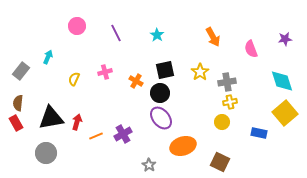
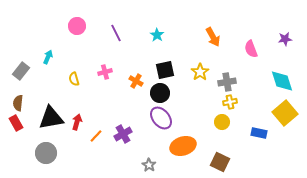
yellow semicircle: rotated 40 degrees counterclockwise
orange line: rotated 24 degrees counterclockwise
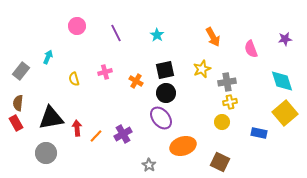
yellow star: moved 2 px right, 3 px up; rotated 12 degrees clockwise
black circle: moved 6 px right
red arrow: moved 6 px down; rotated 21 degrees counterclockwise
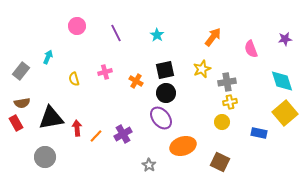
orange arrow: rotated 114 degrees counterclockwise
brown semicircle: moved 4 px right; rotated 105 degrees counterclockwise
gray circle: moved 1 px left, 4 px down
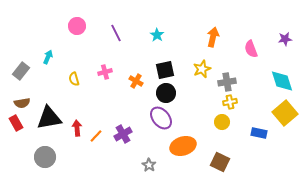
orange arrow: rotated 24 degrees counterclockwise
black triangle: moved 2 px left
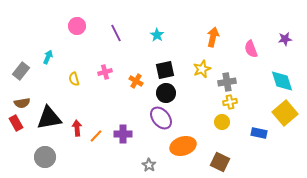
purple cross: rotated 30 degrees clockwise
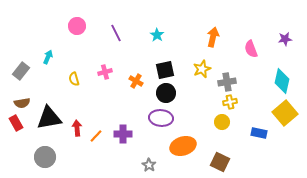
cyan diamond: rotated 30 degrees clockwise
purple ellipse: rotated 45 degrees counterclockwise
